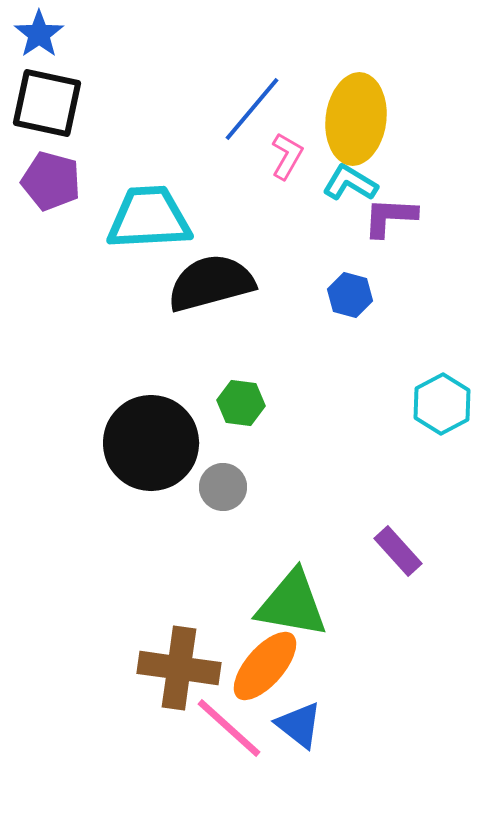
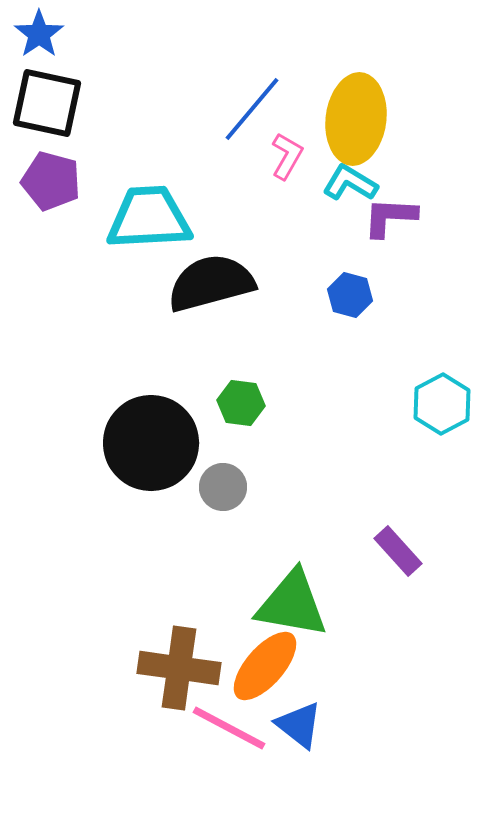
pink line: rotated 14 degrees counterclockwise
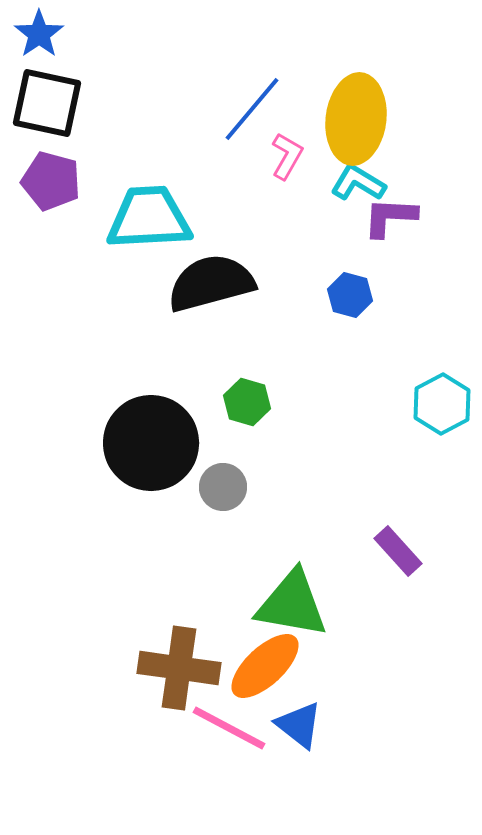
cyan L-shape: moved 8 px right
green hexagon: moved 6 px right, 1 px up; rotated 9 degrees clockwise
orange ellipse: rotated 6 degrees clockwise
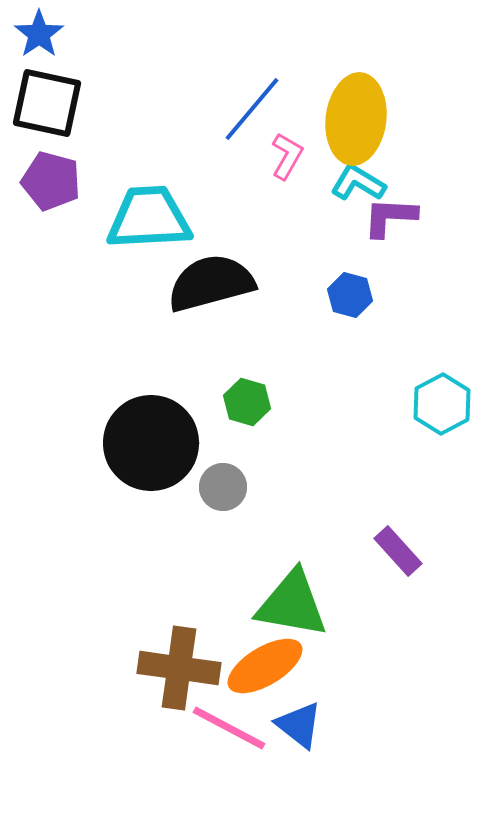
orange ellipse: rotated 12 degrees clockwise
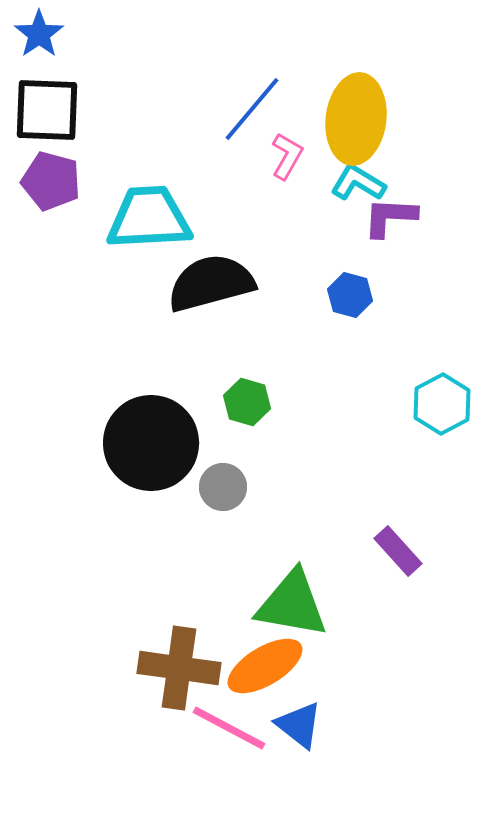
black square: moved 7 px down; rotated 10 degrees counterclockwise
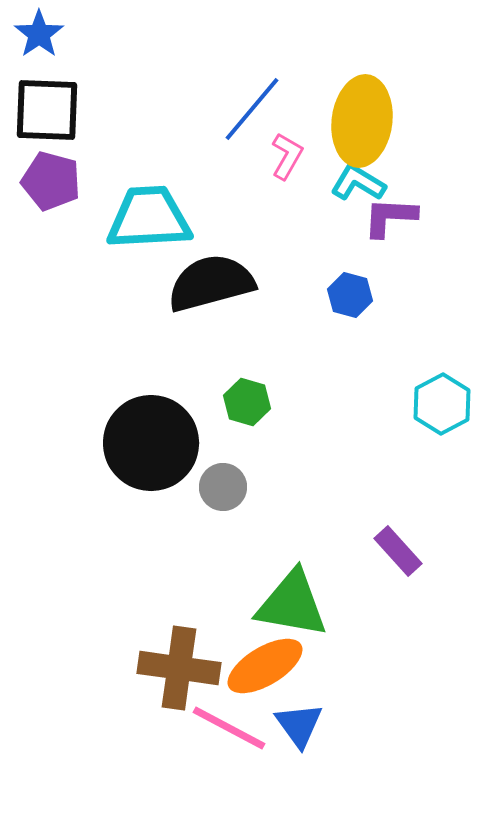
yellow ellipse: moved 6 px right, 2 px down
blue triangle: rotated 16 degrees clockwise
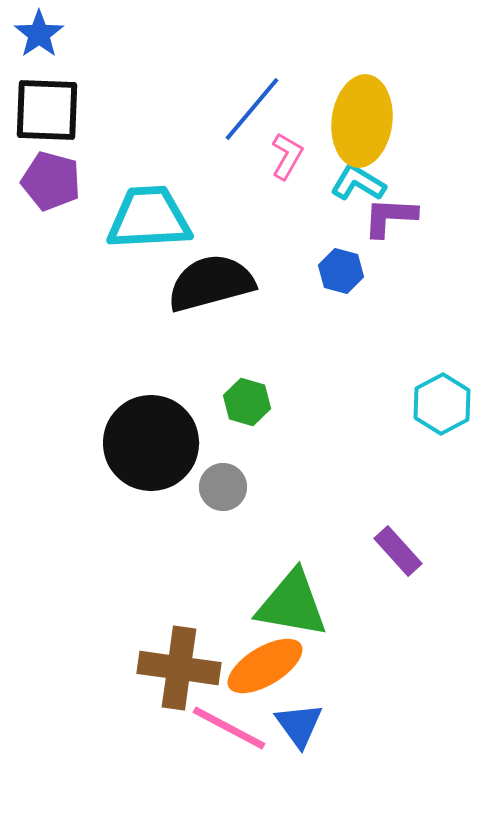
blue hexagon: moved 9 px left, 24 px up
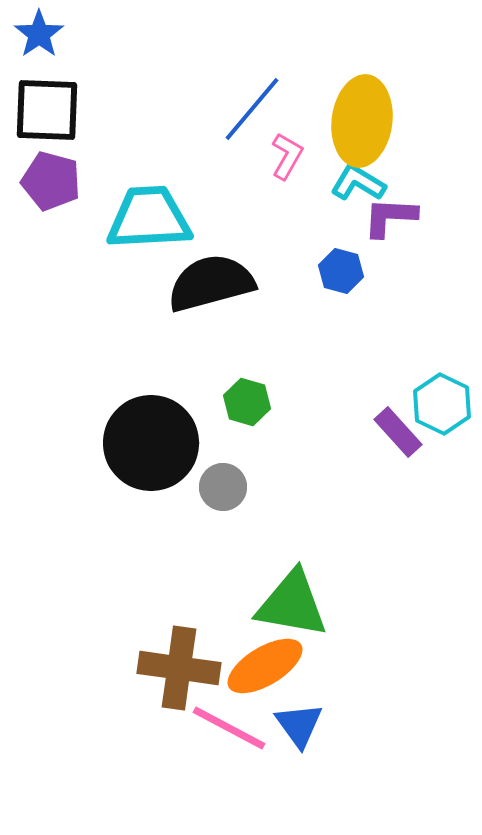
cyan hexagon: rotated 6 degrees counterclockwise
purple rectangle: moved 119 px up
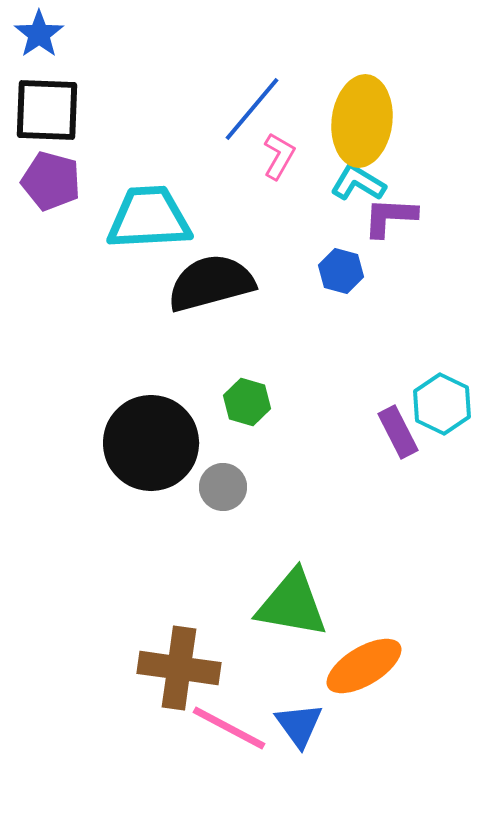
pink L-shape: moved 8 px left
purple rectangle: rotated 15 degrees clockwise
orange ellipse: moved 99 px right
